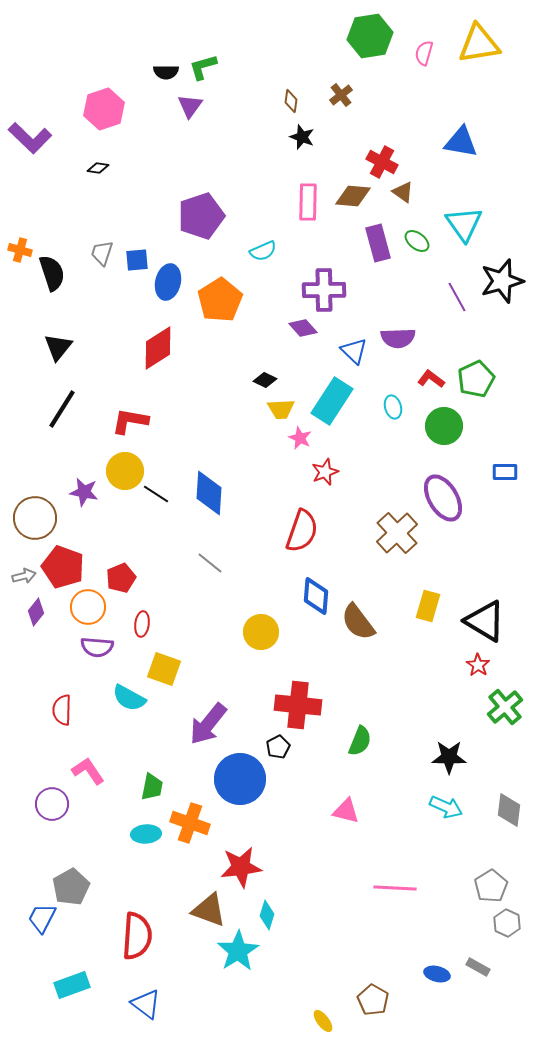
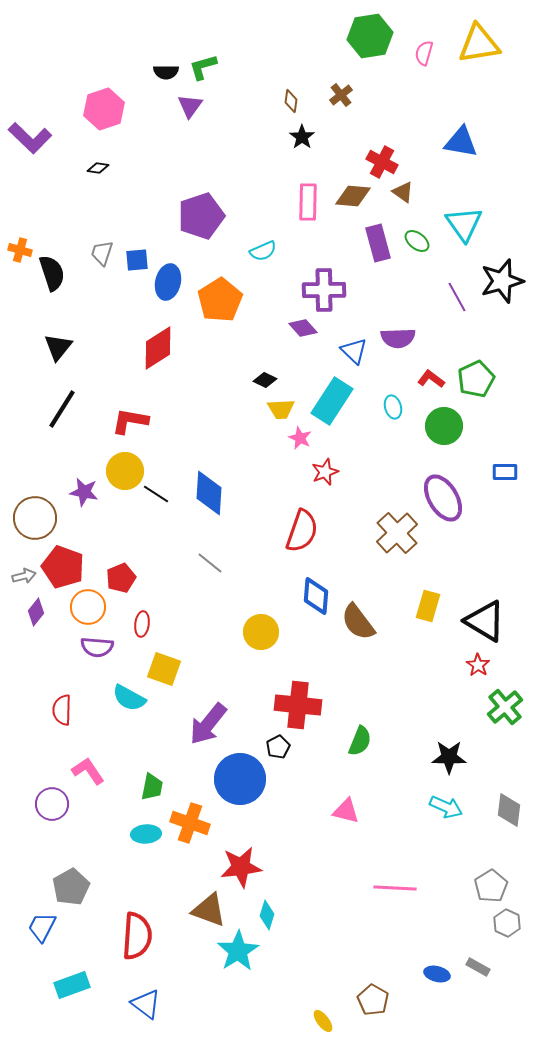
black star at (302, 137): rotated 15 degrees clockwise
blue trapezoid at (42, 918): moved 9 px down
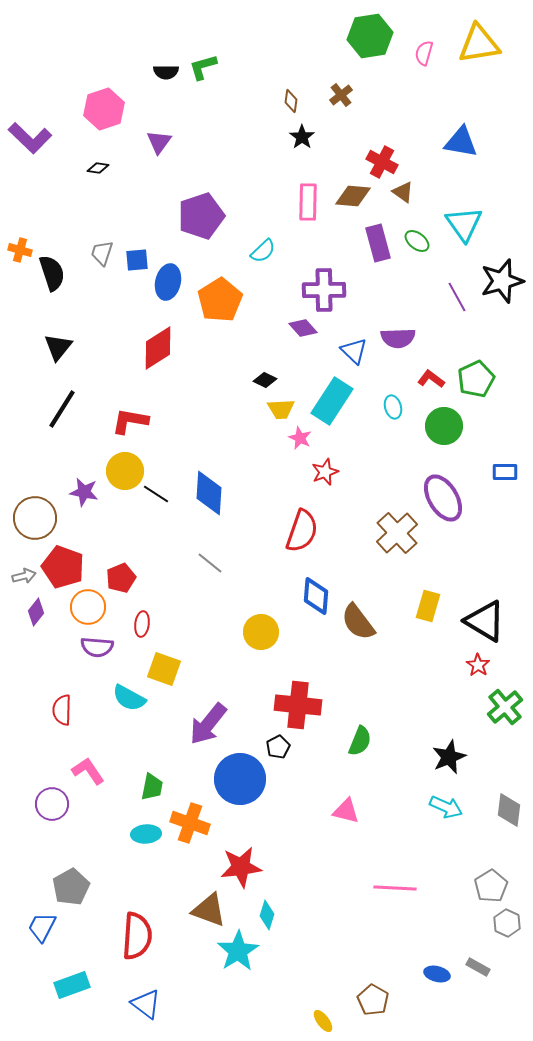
purple triangle at (190, 106): moved 31 px left, 36 px down
cyan semicircle at (263, 251): rotated 20 degrees counterclockwise
black star at (449, 757): rotated 24 degrees counterclockwise
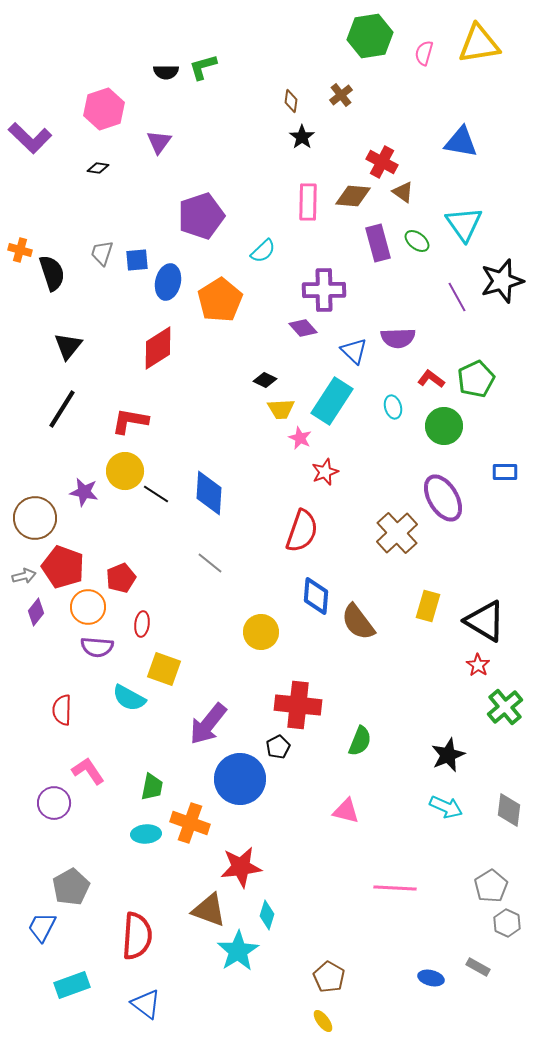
black triangle at (58, 347): moved 10 px right, 1 px up
black star at (449, 757): moved 1 px left, 2 px up
purple circle at (52, 804): moved 2 px right, 1 px up
blue ellipse at (437, 974): moved 6 px left, 4 px down
brown pentagon at (373, 1000): moved 44 px left, 23 px up
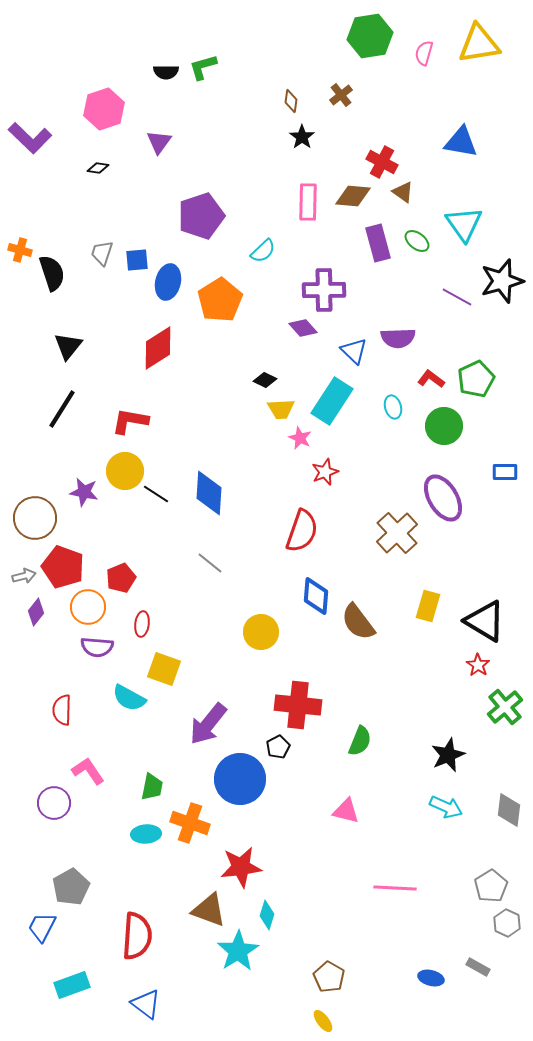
purple line at (457, 297): rotated 32 degrees counterclockwise
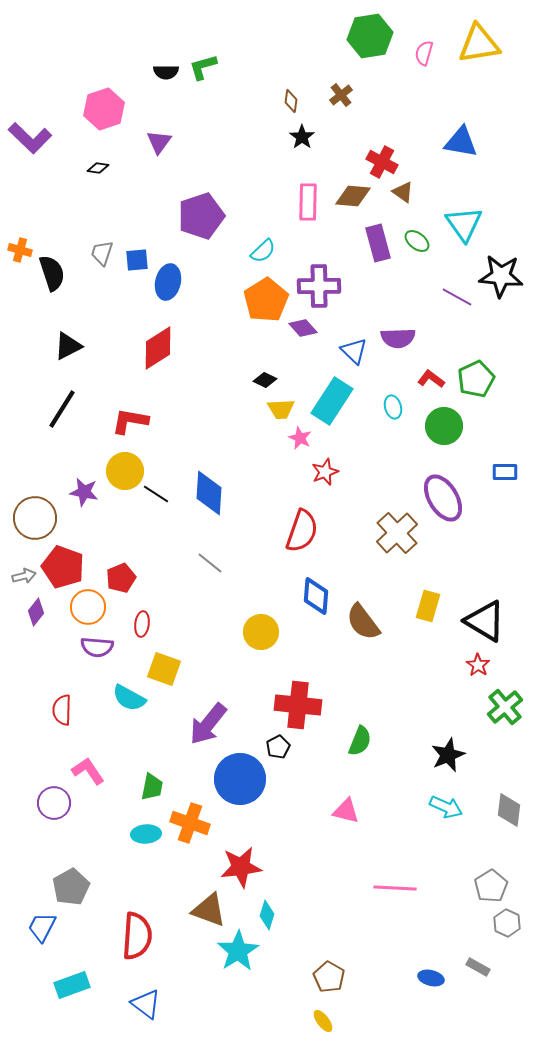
black star at (502, 281): moved 1 px left, 5 px up; rotated 21 degrees clockwise
purple cross at (324, 290): moved 5 px left, 4 px up
orange pentagon at (220, 300): moved 46 px right
black triangle at (68, 346): rotated 24 degrees clockwise
brown semicircle at (358, 622): moved 5 px right
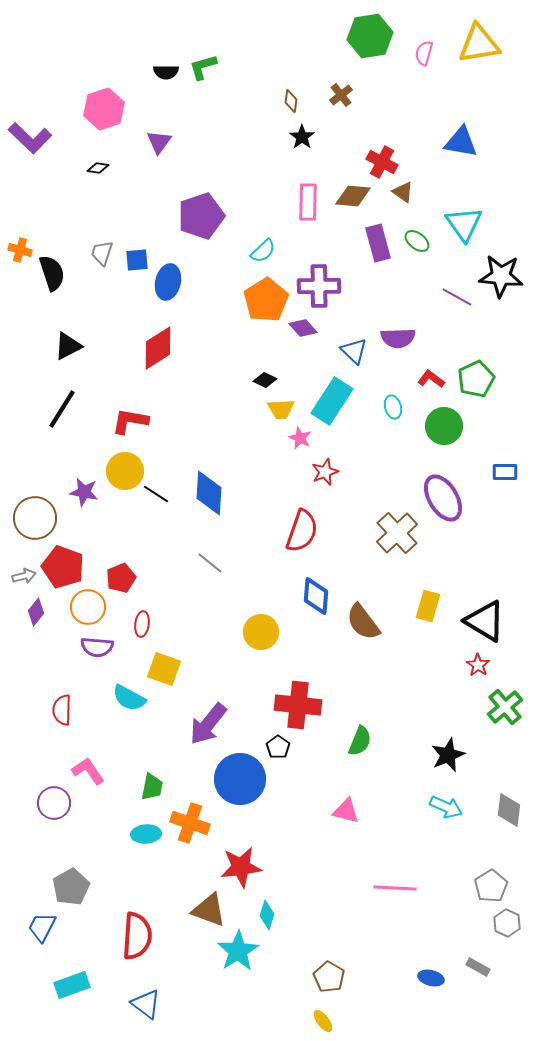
black pentagon at (278, 747): rotated 10 degrees counterclockwise
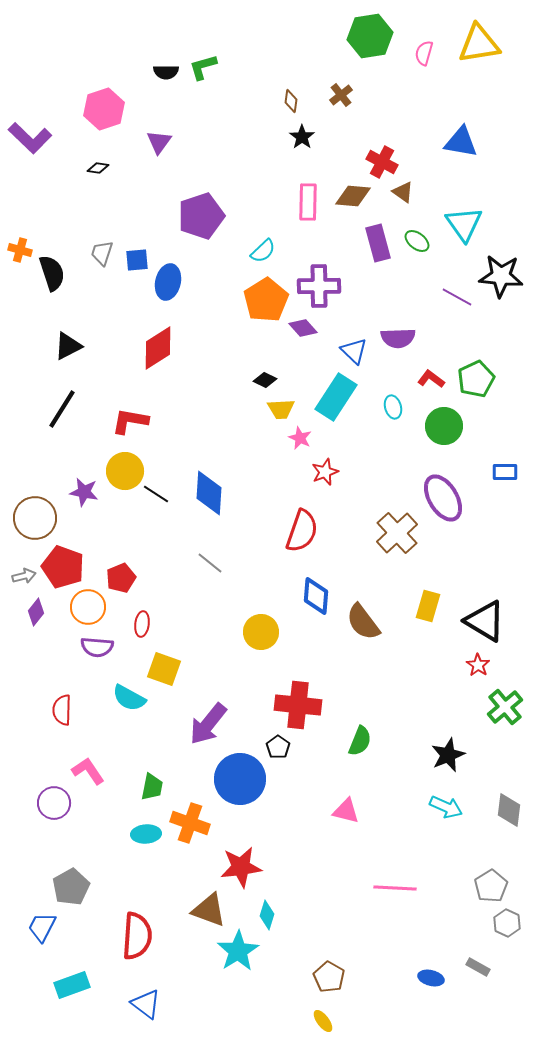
cyan rectangle at (332, 401): moved 4 px right, 4 px up
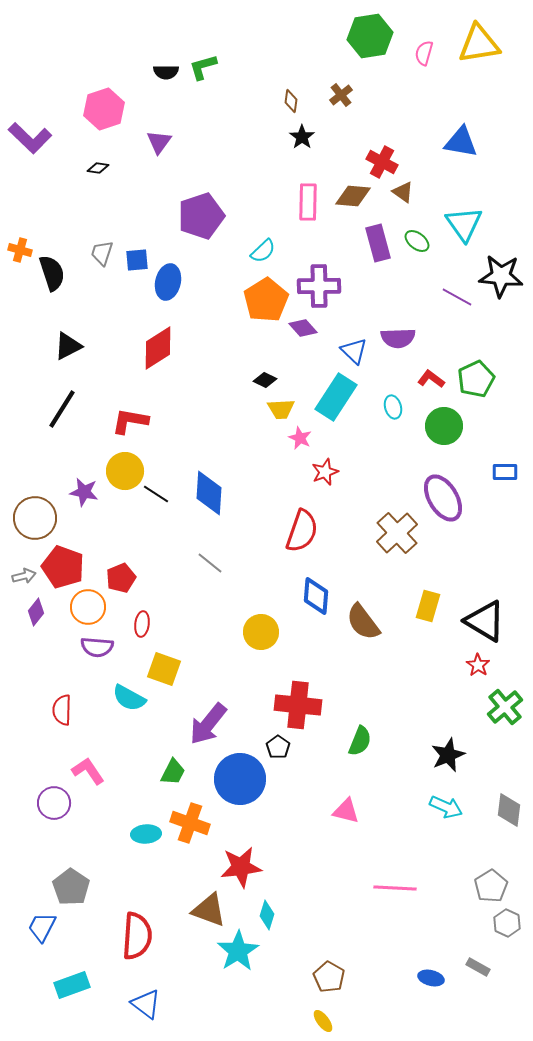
green trapezoid at (152, 787): moved 21 px right, 15 px up; rotated 16 degrees clockwise
gray pentagon at (71, 887): rotated 9 degrees counterclockwise
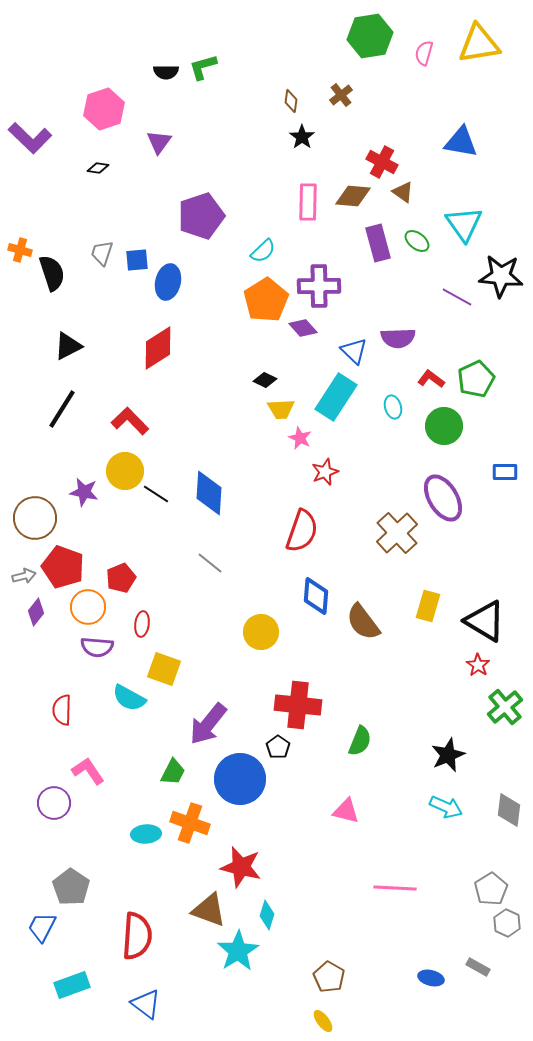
red L-shape at (130, 421): rotated 36 degrees clockwise
red star at (241, 867): rotated 21 degrees clockwise
gray pentagon at (491, 886): moved 3 px down
